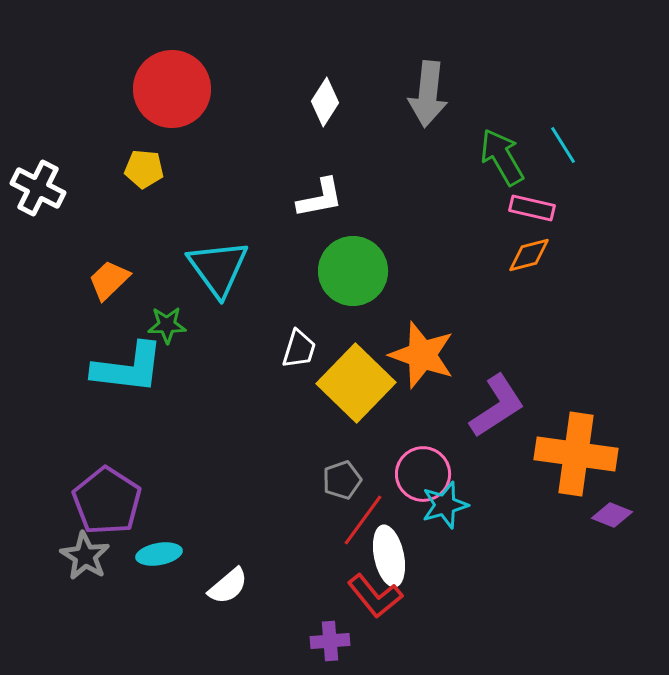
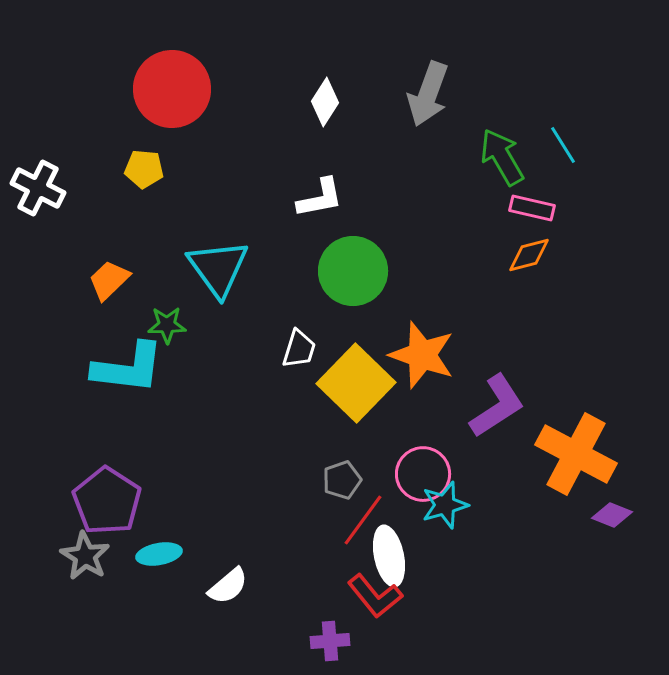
gray arrow: rotated 14 degrees clockwise
orange cross: rotated 20 degrees clockwise
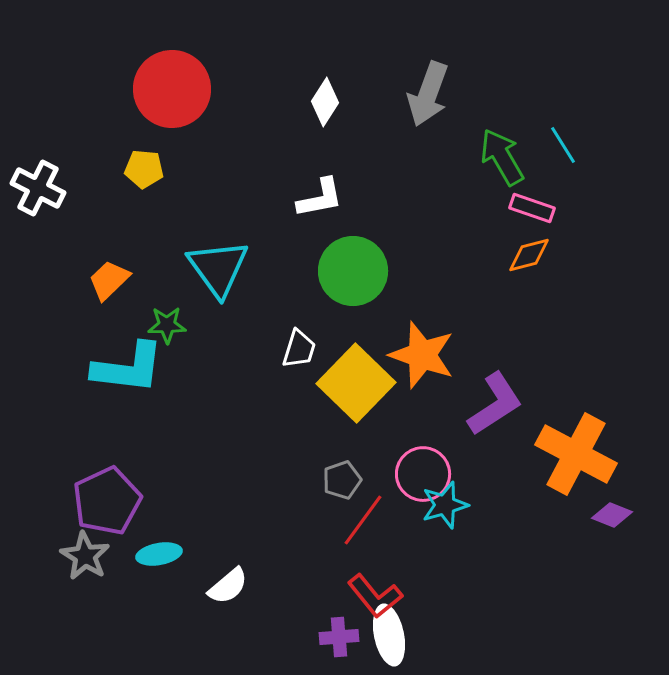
pink rectangle: rotated 6 degrees clockwise
purple L-shape: moved 2 px left, 2 px up
purple pentagon: rotated 14 degrees clockwise
white ellipse: moved 79 px down
purple cross: moved 9 px right, 4 px up
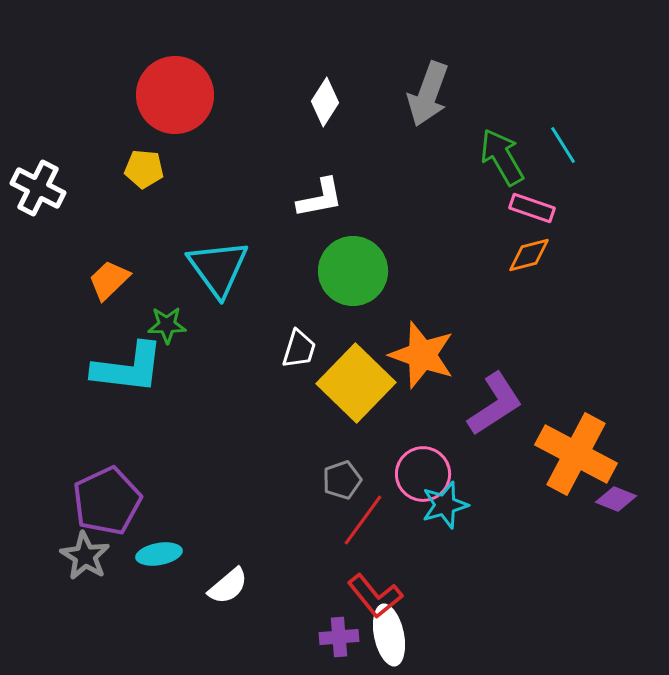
red circle: moved 3 px right, 6 px down
purple diamond: moved 4 px right, 16 px up
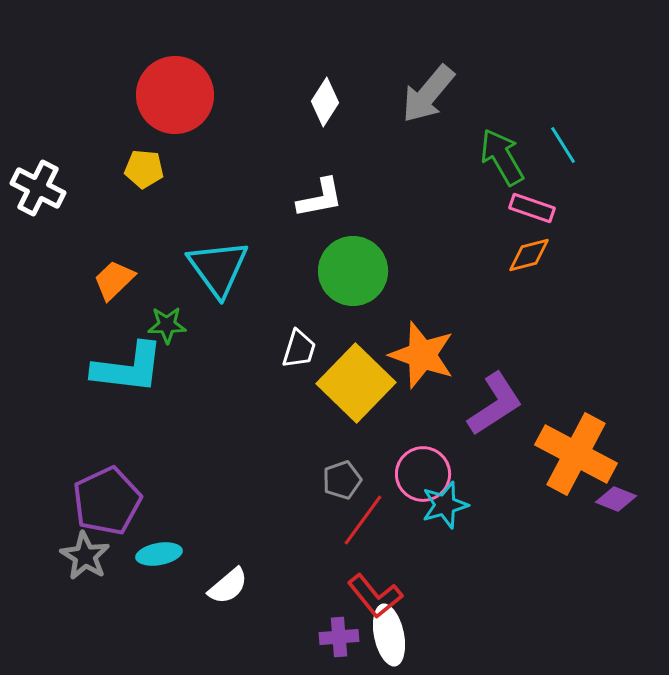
gray arrow: rotated 20 degrees clockwise
orange trapezoid: moved 5 px right
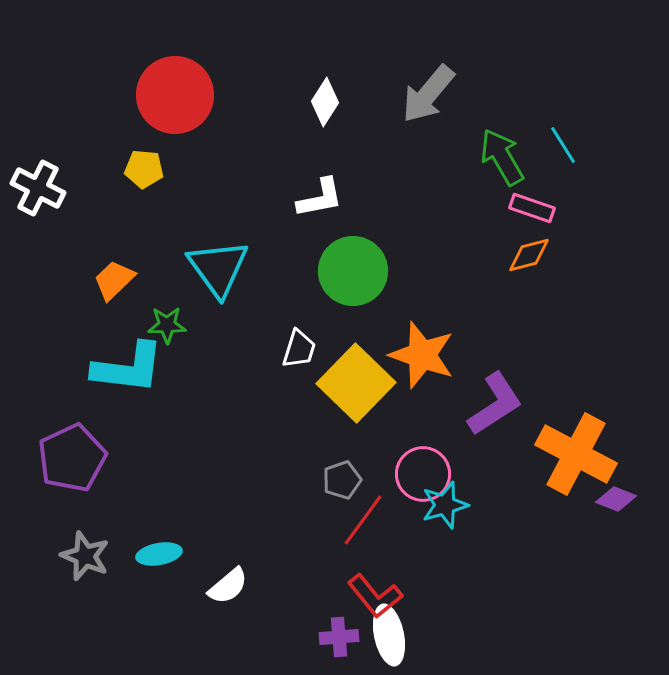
purple pentagon: moved 35 px left, 43 px up
gray star: rotated 9 degrees counterclockwise
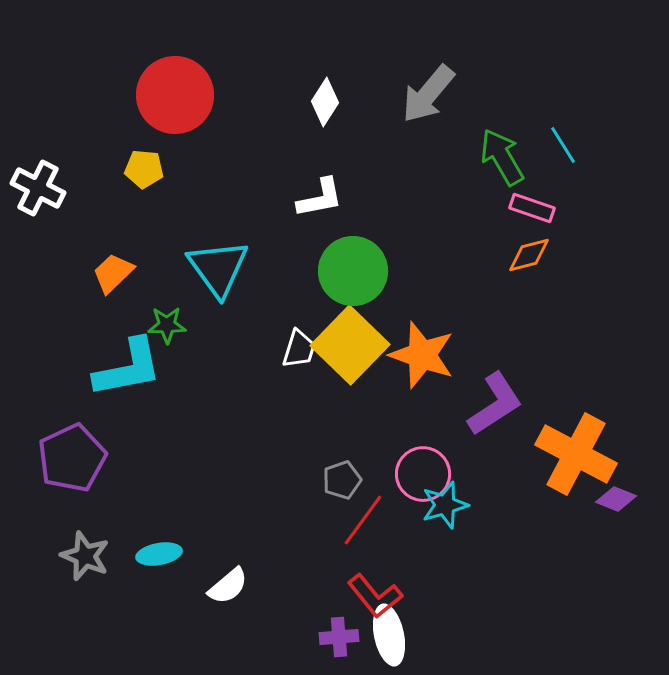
orange trapezoid: moved 1 px left, 7 px up
cyan L-shape: rotated 18 degrees counterclockwise
yellow square: moved 6 px left, 38 px up
